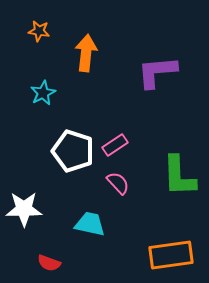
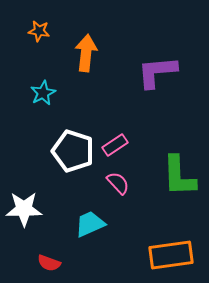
cyan trapezoid: rotated 36 degrees counterclockwise
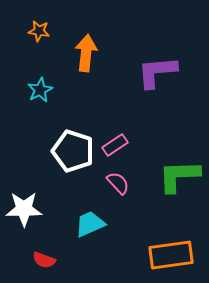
cyan star: moved 3 px left, 3 px up
green L-shape: rotated 90 degrees clockwise
red semicircle: moved 5 px left, 3 px up
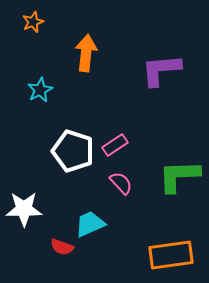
orange star: moved 6 px left, 9 px up; rotated 30 degrees counterclockwise
purple L-shape: moved 4 px right, 2 px up
pink semicircle: moved 3 px right
red semicircle: moved 18 px right, 13 px up
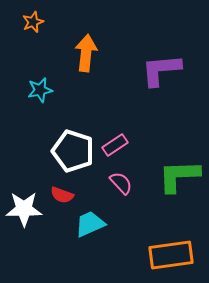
cyan star: rotated 15 degrees clockwise
red semicircle: moved 52 px up
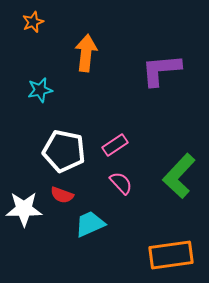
white pentagon: moved 9 px left; rotated 6 degrees counterclockwise
green L-shape: rotated 45 degrees counterclockwise
